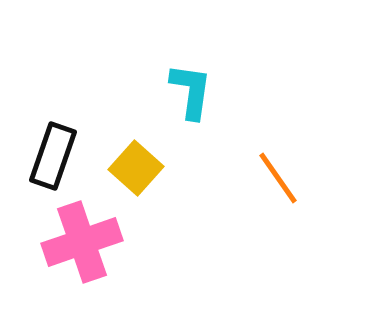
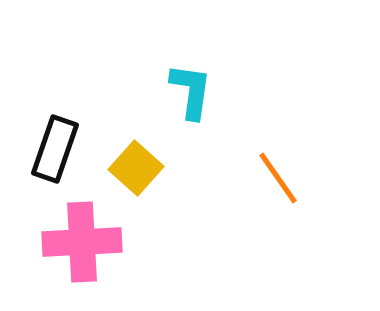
black rectangle: moved 2 px right, 7 px up
pink cross: rotated 16 degrees clockwise
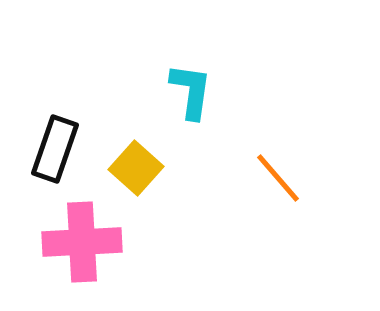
orange line: rotated 6 degrees counterclockwise
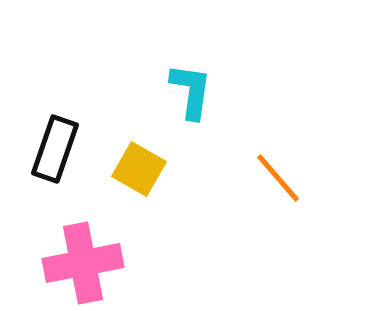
yellow square: moved 3 px right, 1 px down; rotated 12 degrees counterclockwise
pink cross: moved 1 px right, 21 px down; rotated 8 degrees counterclockwise
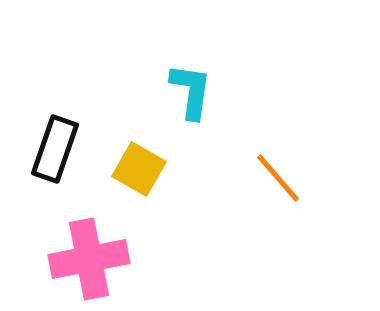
pink cross: moved 6 px right, 4 px up
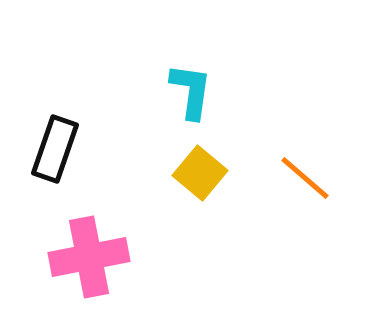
yellow square: moved 61 px right, 4 px down; rotated 10 degrees clockwise
orange line: moved 27 px right; rotated 8 degrees counterclockwise
pink cross: moved 2 px up
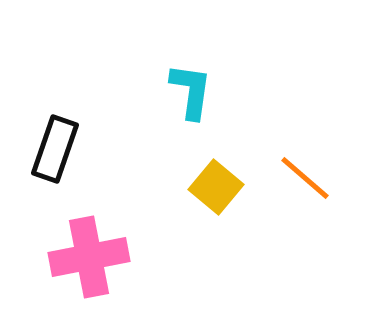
yellow square: moved 16 px right, 14 px down
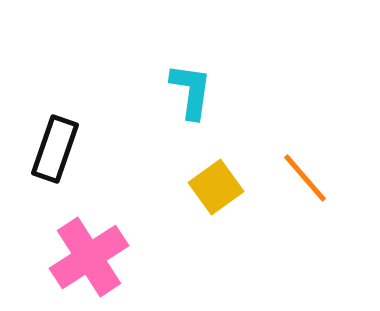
orange line: rotated 8 degrees clockwise
yellow square: rotated 14 degrees clockwise
pink cross: rotated 22 degrees counterclockwise
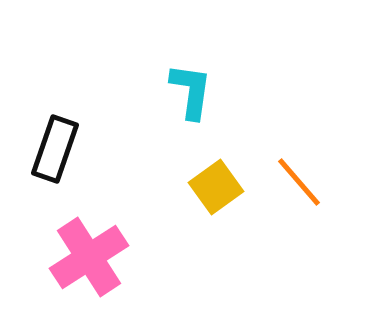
orange line: moved 6 px left, 4 px down
